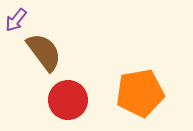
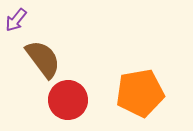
brown semicircle: moved 1 px left, 7 px down
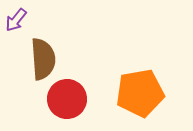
brown semicircle: rotated 33 degrees clockwise
red circle: moved 1 px left, 1 px up
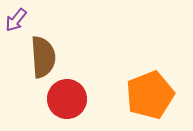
brown semicircle: moved 2 px up
orange pentagon: moved 10 px right, 2 px down; rotated 12 degrees counterclockwise
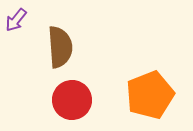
brown semicircle: moved 17 px right, 10 px up
red circle: moved 5 px right, 1 px down
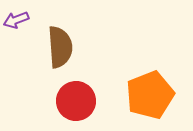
purple arrow: rotated 30 degrees clockwise
red circle: moved 4 px right, 1 px down
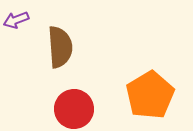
orange pentagon: rotated 9 degrees counterclockwise
red circle: moved 2 px left, 8 px down
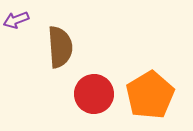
red circle: moved 20 px right, 15 px up
